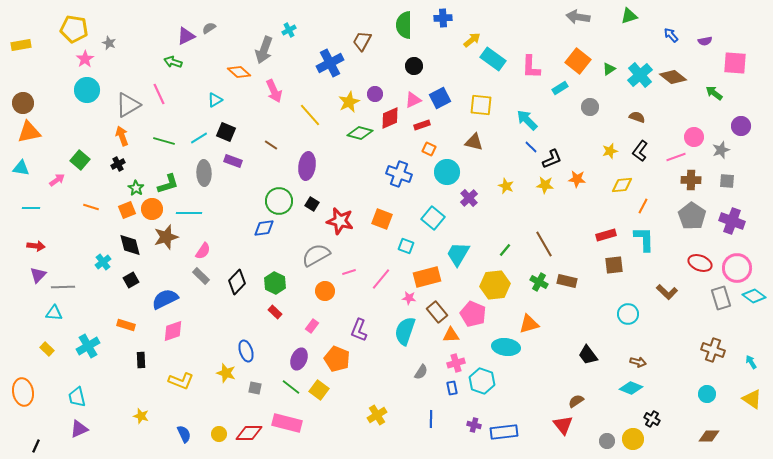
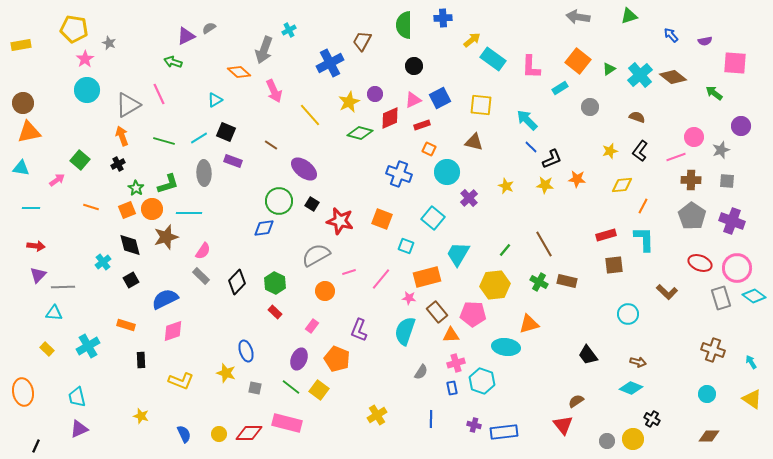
purple ellipse at (307, 166): moved 3 px left, 3 px down; rotated 60 degrees counterclockwise
pink pentagon at (473, 314): rotated 20 degrees counterclockwise
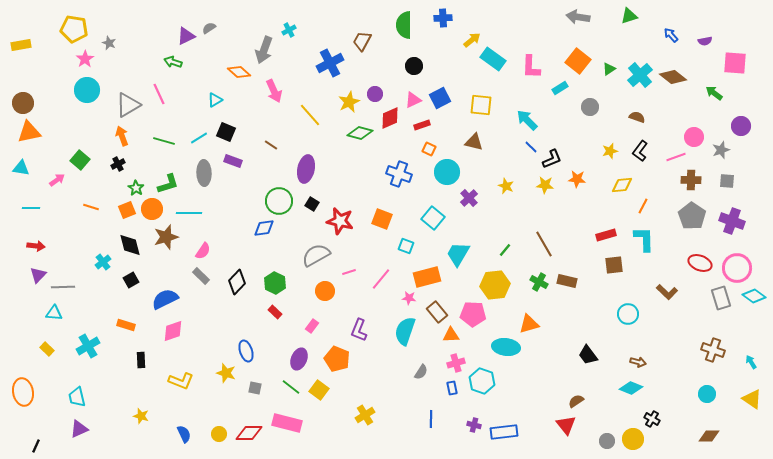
purple ellipse at (304, 169): moved 2 px right; rotated 64 degrees clockwise
yellow cross at (377, 415): moved 12 px left
red triangle at (563, 425): moved 3 px right
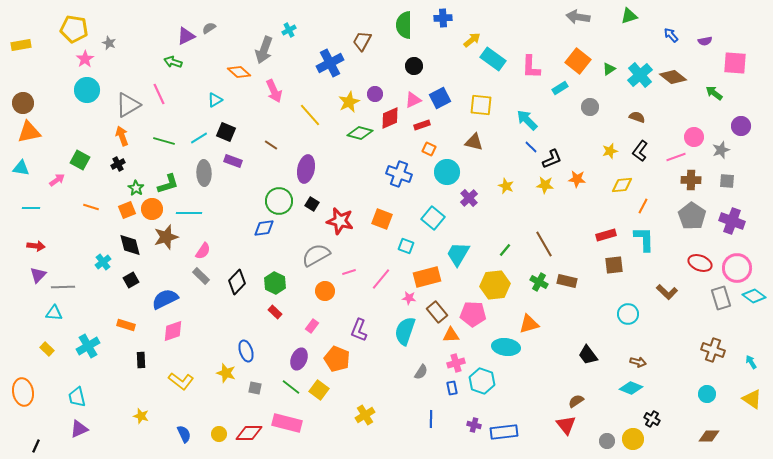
green square at (80, 160): rotated 12 degrees counterclockwise
yellow L-shape at (181, 381): rotated 15 degrees clockwise
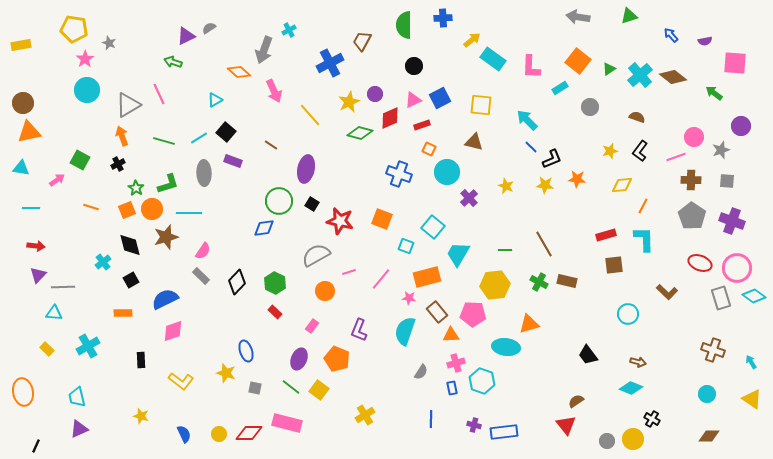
black square at (226, 132): rotated 18 degrees clockwise
cyan square at (433, 218): moved 9 px down
green line at (505, 250): rotated 48 degrees clockwise
orange rectangle at (126, 325): moved 3 px left, 12 px up; rotated 18 degrees counterclockwise
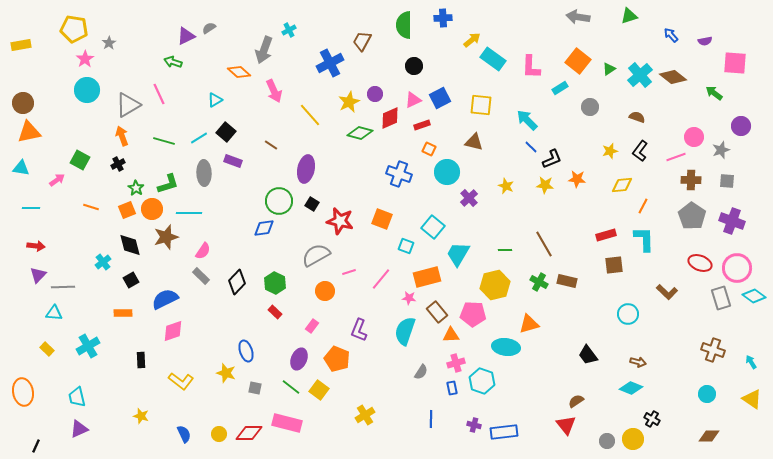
gray star at (109, 43): rotated 16 degrees clockwise
yellow hexagon at (495, 285): rotated 8 degrees counterclockwise
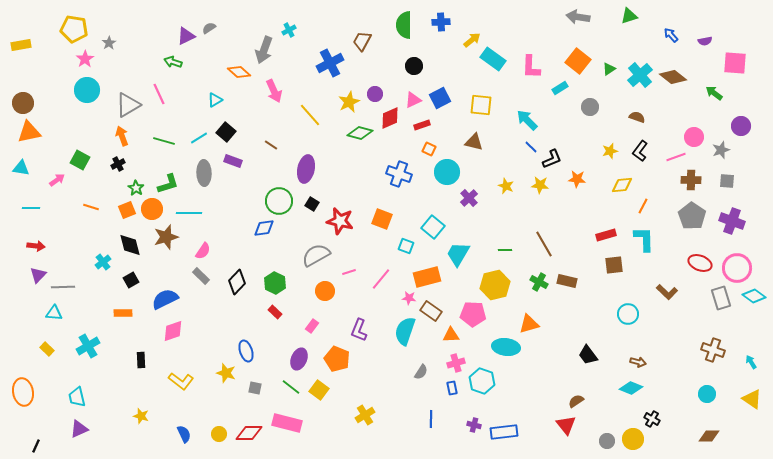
blue cross at (443, 18): moved 2 px left, 4 px down
yellow star at (545, 185): moved 5 px left
brown rectangle at (437, 312): moved 6 px left, 1 px up; rotated 15 degrees counterclockwise
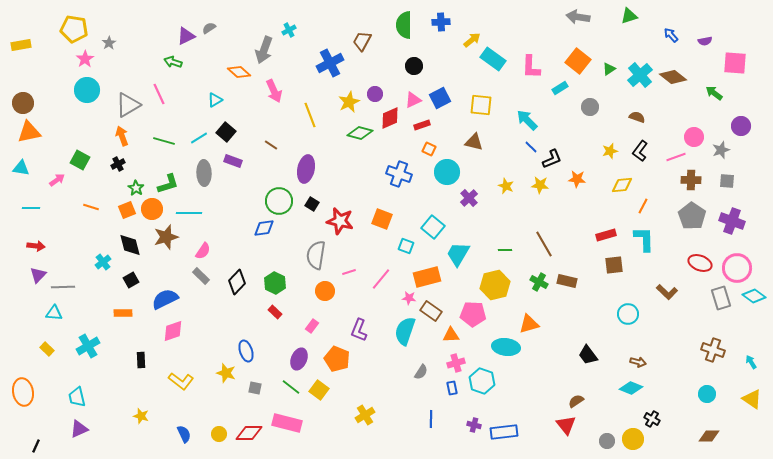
yellow line at (310, 115): rotated 20 degrees clockwise
gray semicircle at (316, 255): rotated 52 degrees counterclockwise
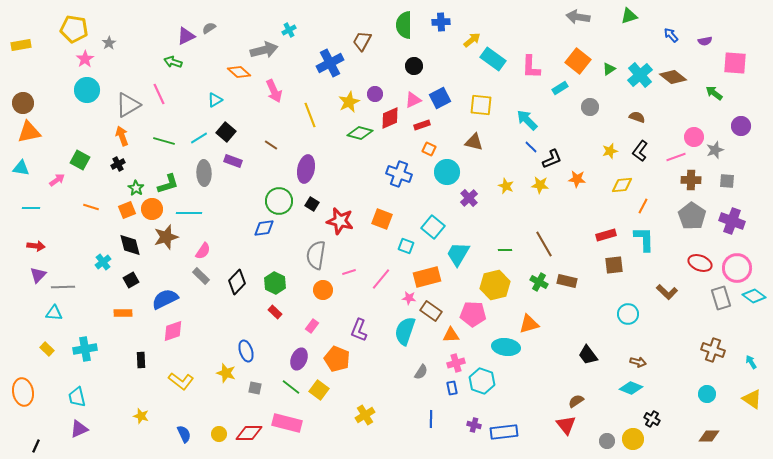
gray arrow at (264, 50): rotated 124 degrees counterclockwise
gray star at (721, 150): moved 6 px left
orange circle at (325, 291): moved 2 px left, 1 px up
cyan cross at (88, 346): moved 3 px left, 3 px down; rotated 20 degrees clockwise
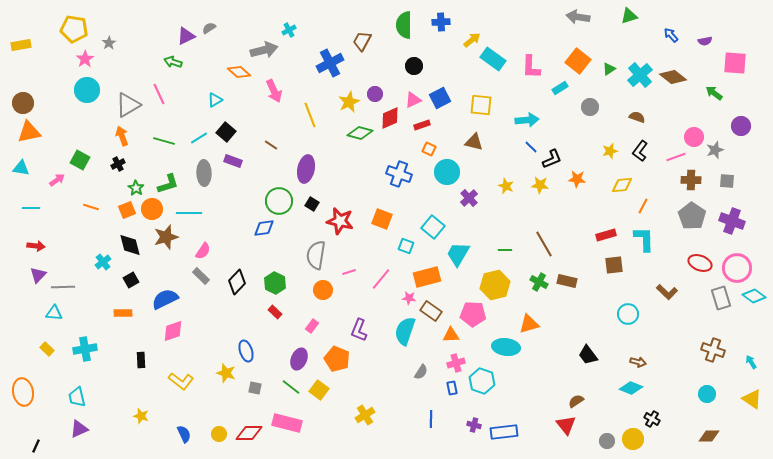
cyan arrow at (527, 120): rotated 130 degrees clockwise
